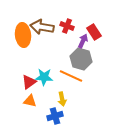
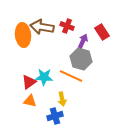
red rectangle: moved 8 px right
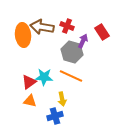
gray hexagon: moved 9 px left, 7 px up
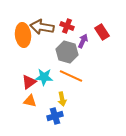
gray hexagon: moved 5 px left
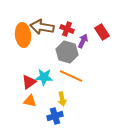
red cross: moved 3 px down
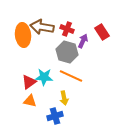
yellow arrow: moved 2 px right, 1 px up
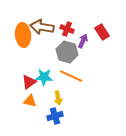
yellow arrow: moved 6 px left
